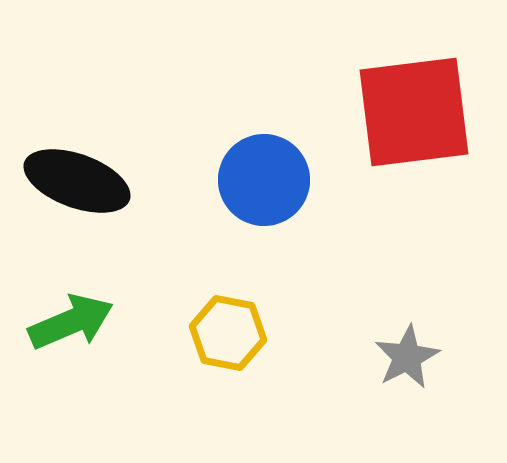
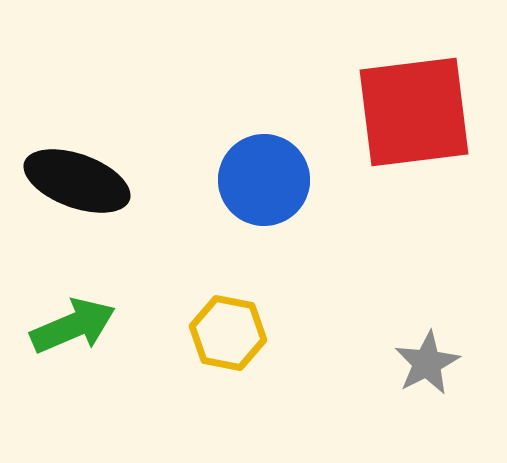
green arrow: moved 2 px right, 4 px down
gray star: moved 20 px right, 6 px down
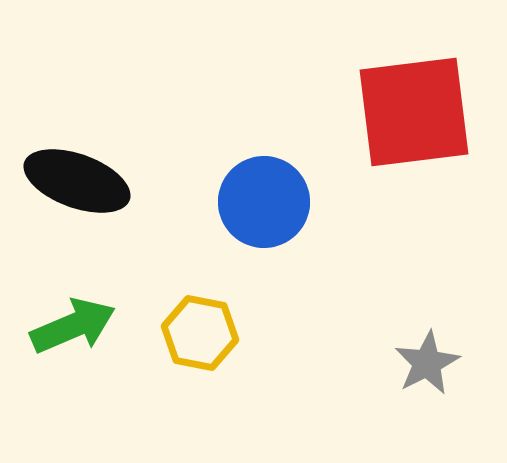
blue circle: moved 22 px down
yellow hexagon: moved 28 px left
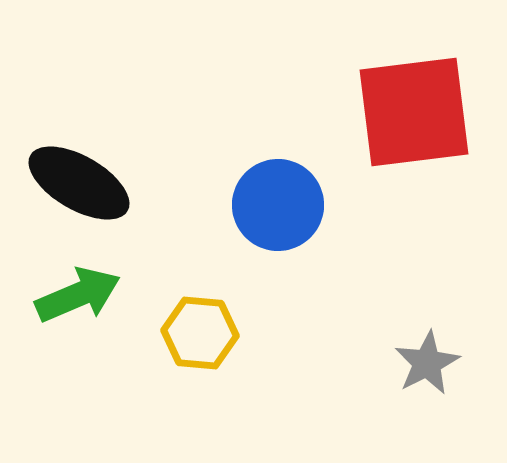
black ellipse: moved 2 px right, 2 px down; rotated 10 degrees clockwise
blue circle: moved 14 px right, 3 px down
green arrow: moved 5 px right, 31 px up
yellow hexagon: rotated 6 degrees counterclockwise
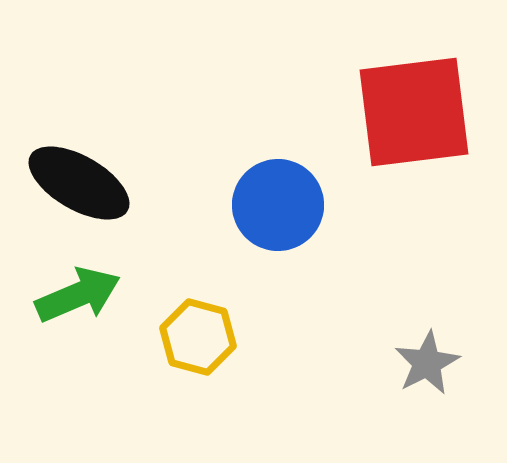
yellow hexagon: moved 2 px left, 4 px down; rotated 10 degrees clockwise
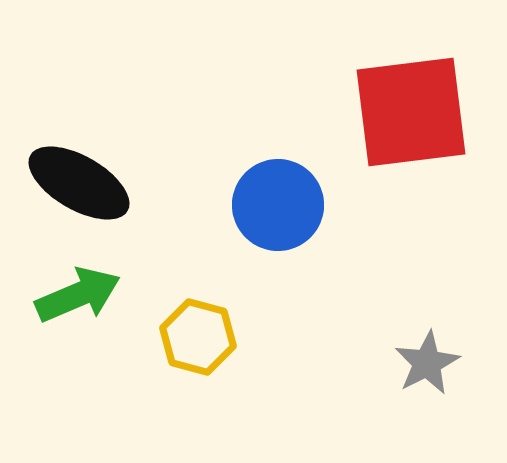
red square: moved 3 px left
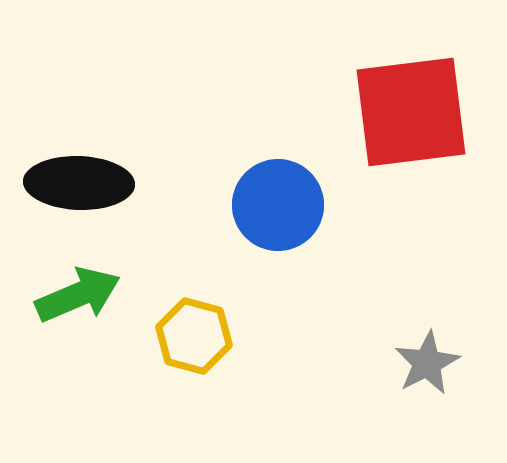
black ellipse: rotated 28 degrees counterclockwise
yellow hexagon: moved 4 px left, 1 px up
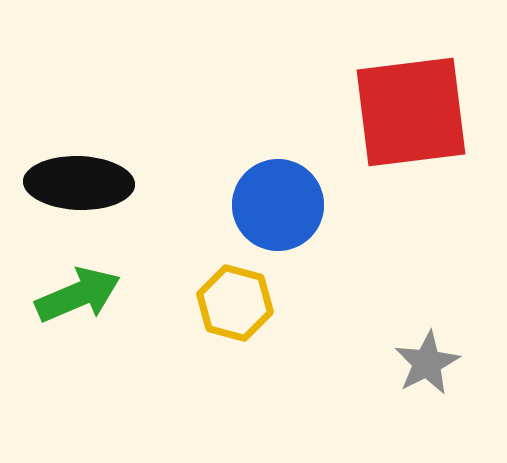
yellow hexagon: moved 41 px right, 33 px up
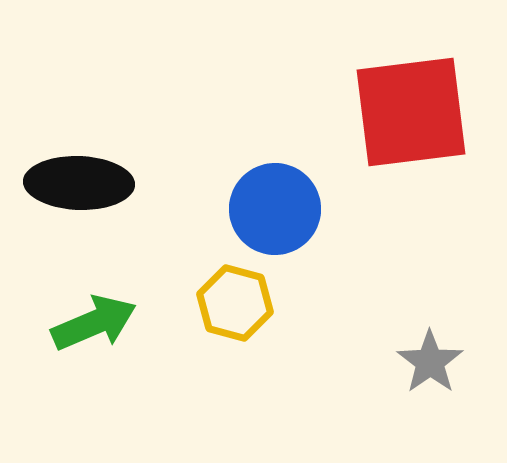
blue circle: moved 3 px left, 4 px down
green arrow: moved 16 px right, 28 px down
gray star: moved 3 px right, 1 px up; rotated 8 degrees counterclockwise
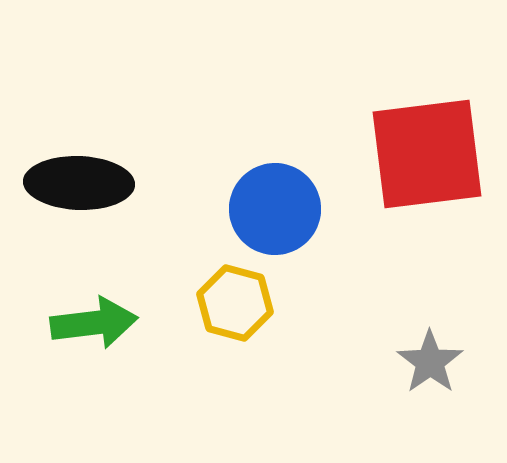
red square: moved 16 px right, 42 px down
green arrow: rotated 16 degrees clockwise
